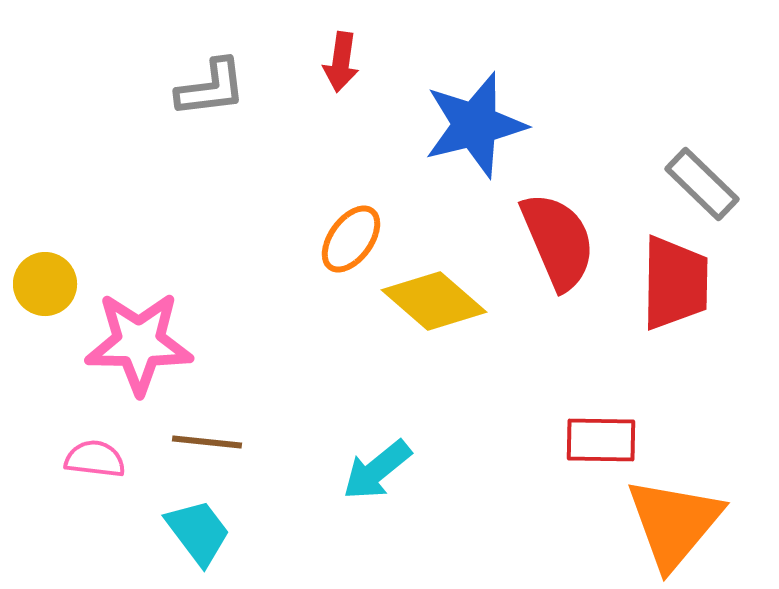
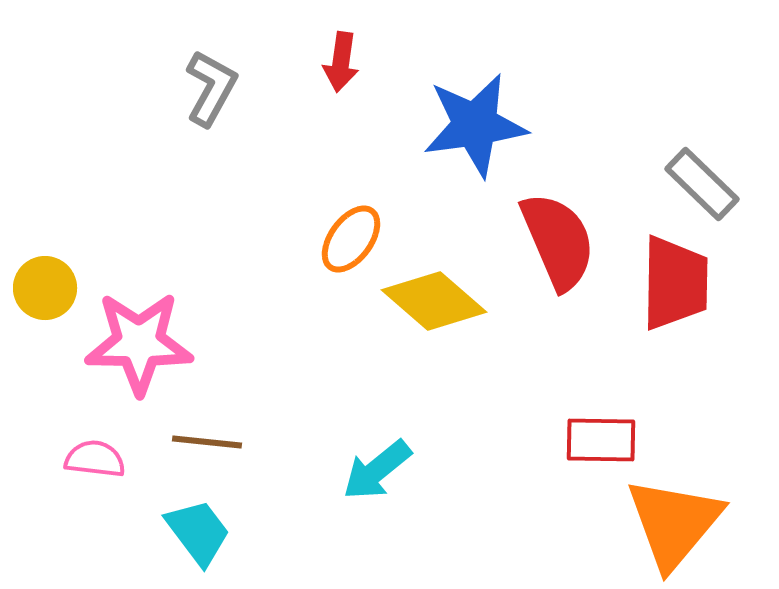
gray L-shape: rotated 54 degrees counterclockwise
blue star: rotated 6 degrees clockwise
yellow circle: moved 4 px down
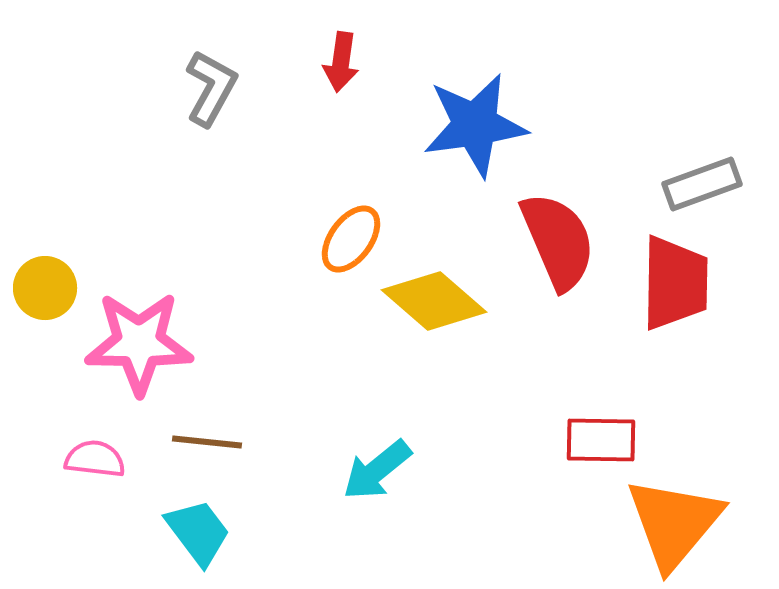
gray rectangle: rotated 64 degrees counterclockwise
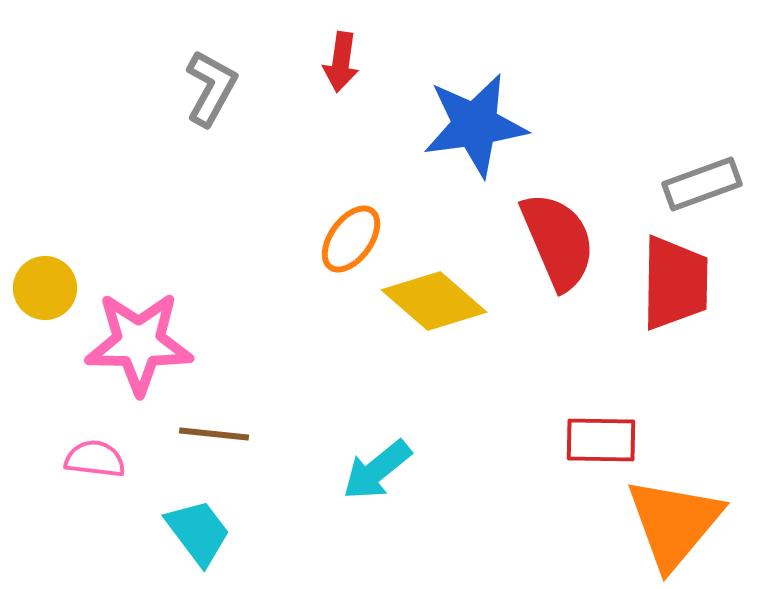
brown line: moved 7 px right, 8 px up
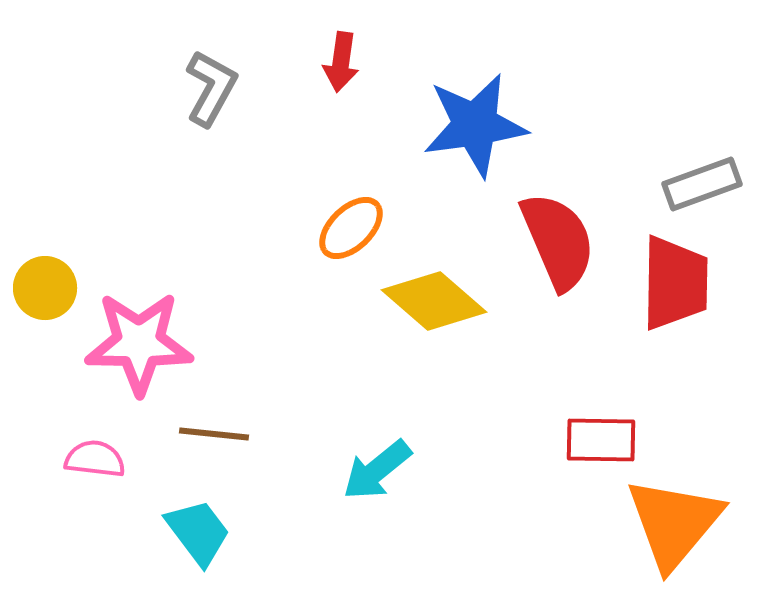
orange ellipse: moved 11 px up; rotated 10 degrees clockwise
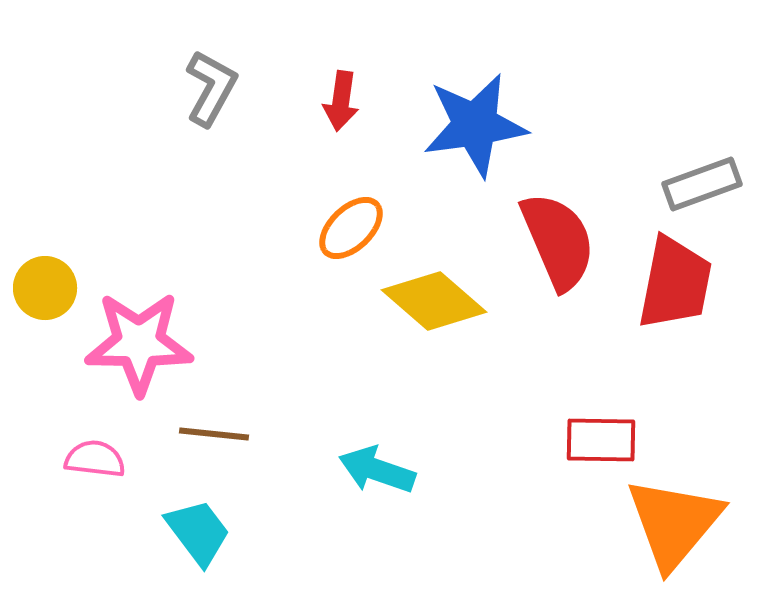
red arrow: moved 39 px down
red trapezoid: rotated 10 degrees clockwise
cyan arrow: rotated 58 degrees clockwise
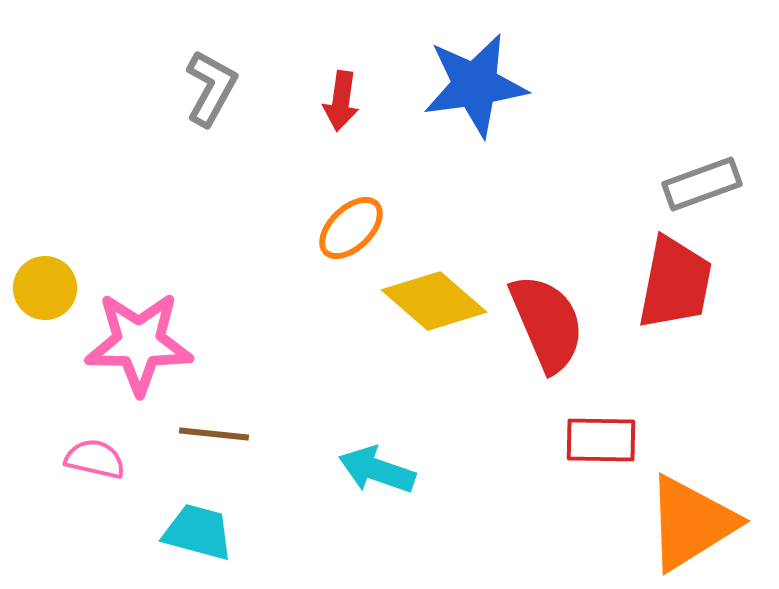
blue star: moved 40 px up
red semicircle: moved 11 px left, 82 px down
pink semicircle: rotated 6 degrees clockwise
orange triangle: moved 17 px right; rotated 18 degrees clockwise
cyan trapezoid: rotated 38 degrees counterclockwise
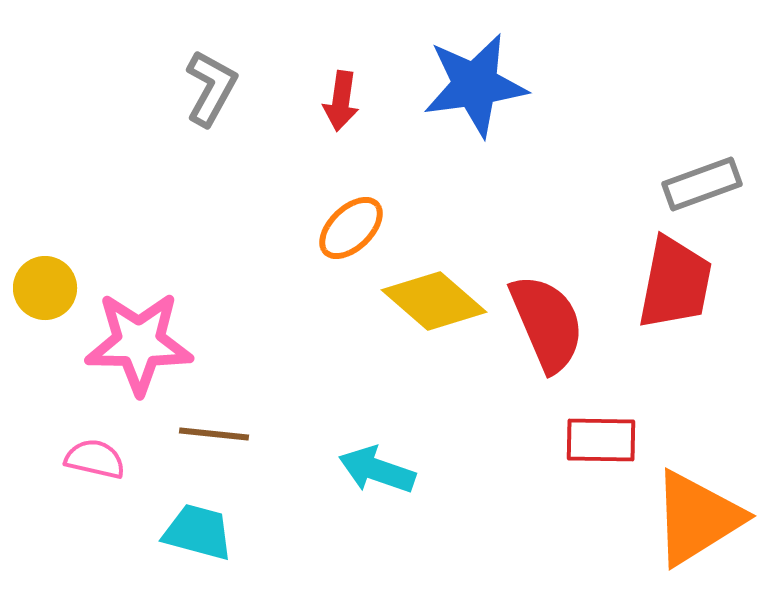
orange triangle: moved 6 px right, 5 px up
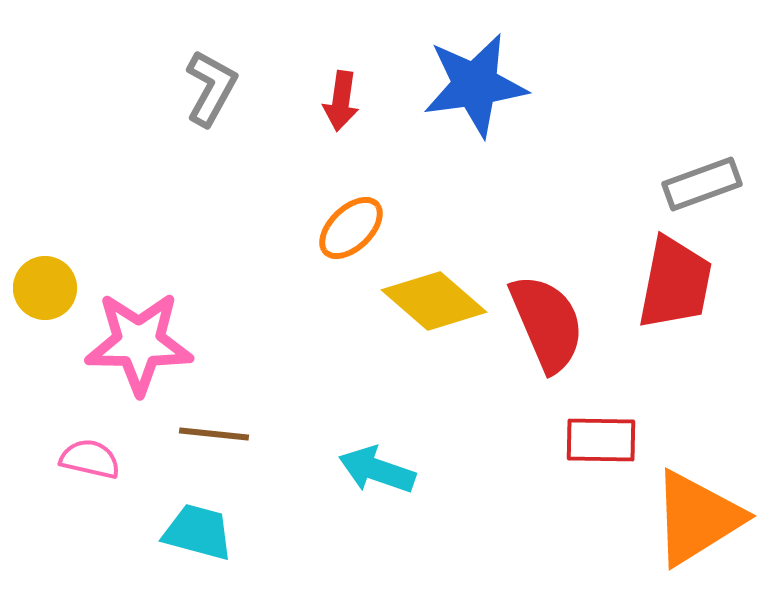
pink semicircle: moved 5 px left
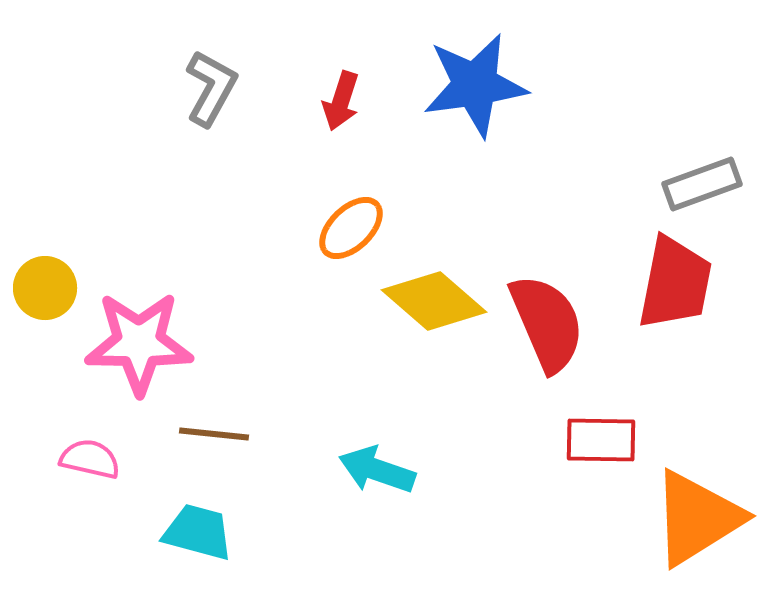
red arrow: rotated 10 degrees clockwise
